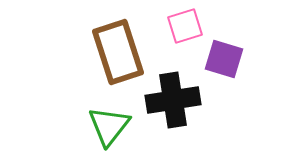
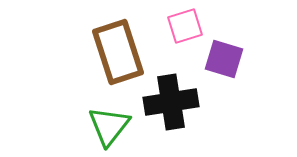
black cross: moved 2 px left, 2 px down
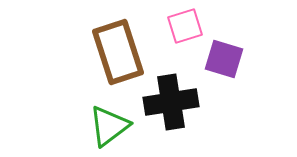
green triangle: rotated 15 degrees clockwise
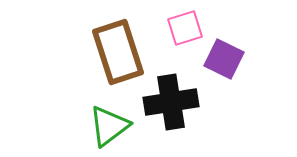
pink square: moved 2 px down
purple square: rotated 9 degrees clockwise
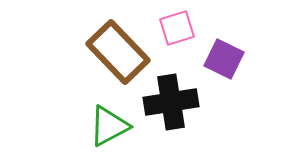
pink square: moved 8 px left
brown rectangle: rotated 26 degrees counterclockwise
green triangle: rotated 9 degrees clockwise
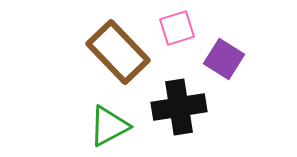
purple square: rotated 6 degrees clockwise
black cross: moved 8 px right, 5 px down
